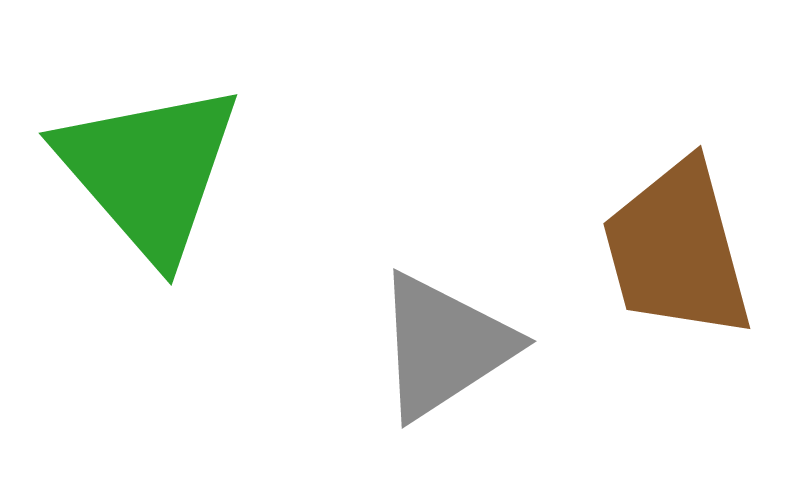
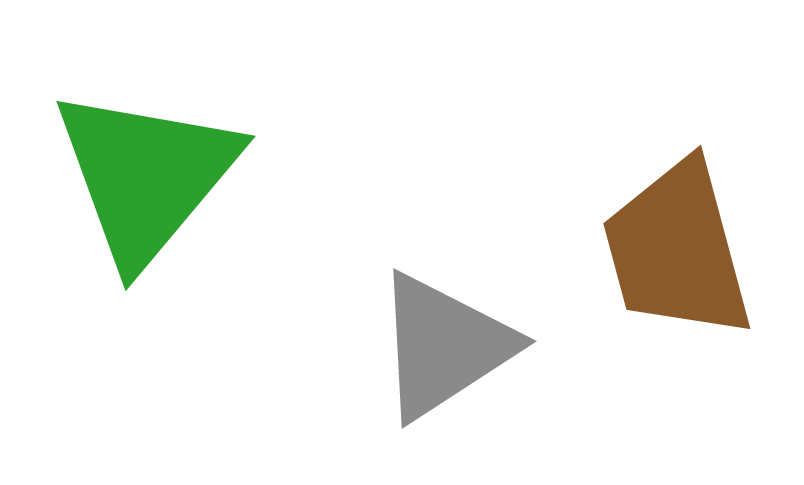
green triangle: moved 3 px left, 5 px down; rotated 21 degrees clockwise
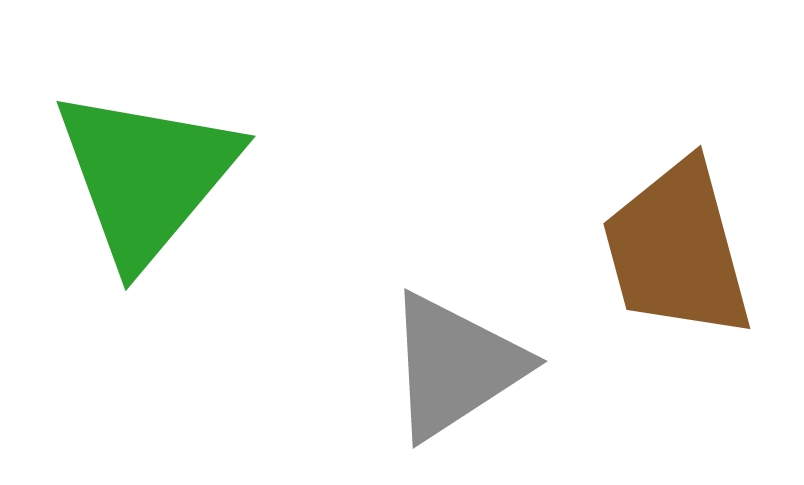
gray triangle: moved 11 px right, 20 px down
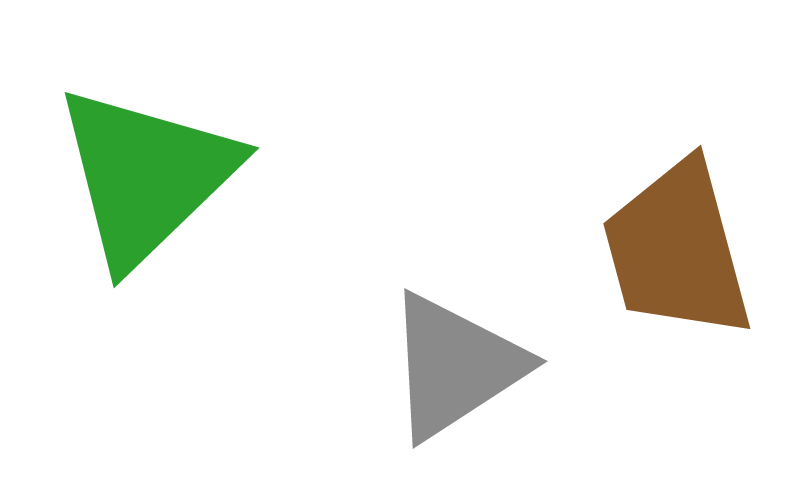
green triangle: rotated 6 degrees clockwise
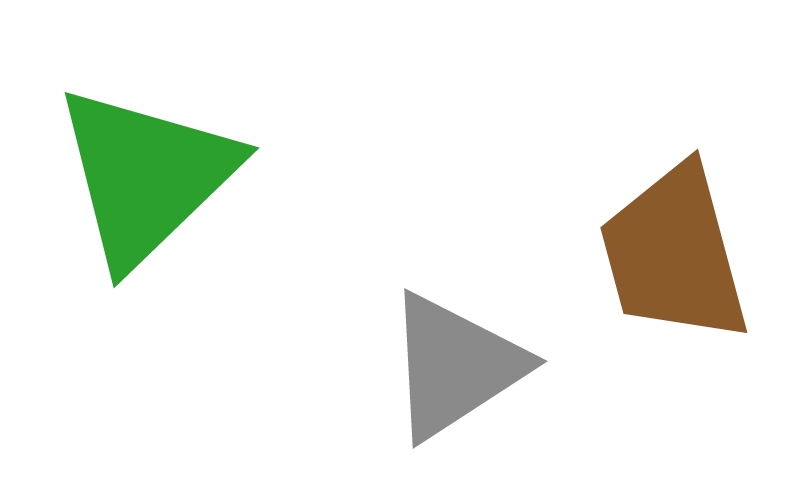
brown trapezoid: moved 3 px left, 4 px down
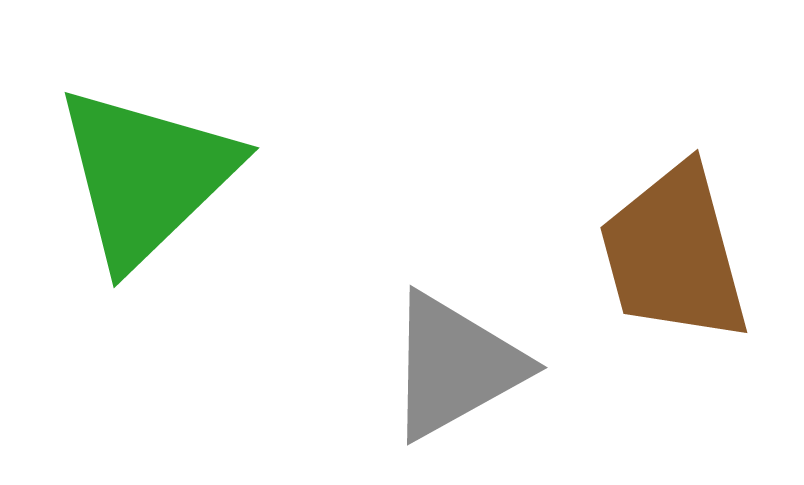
gray triangle: rotated 4 degrees clockwise
